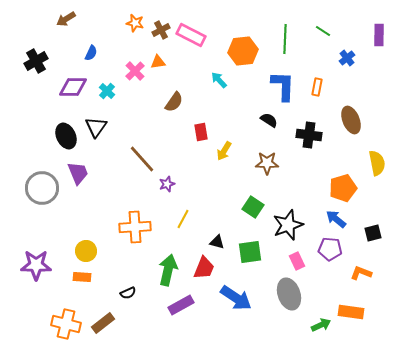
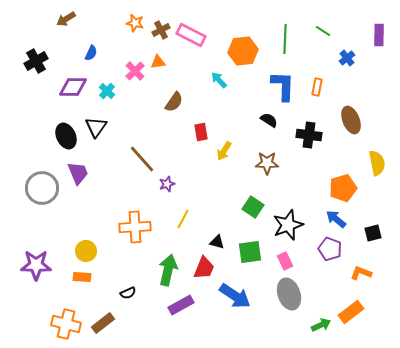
purple pentagon at (330, 249): rotated 15 degrees clockwise
pink rectangle at (297, 261): moved 12 px left
blue arrow at (236, 298): moved 1 px left, 2 px up
orange rectangle at (351, 312): rotated 45 degrees counterclockwise
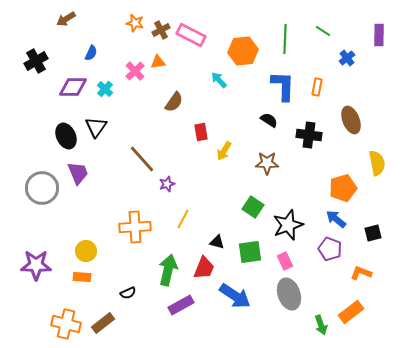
cyan cross at (107, 91): moved 2 px left, 2 px up
green arrow at (321, 325): rotated 96 degrees clockwise
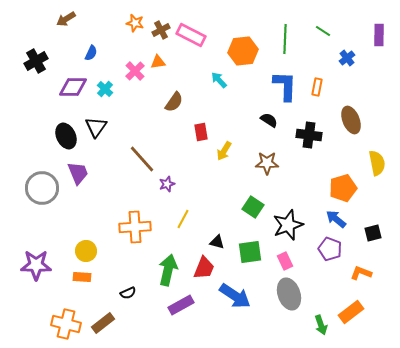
blue L-shape at (283, 86): moved 2 px right
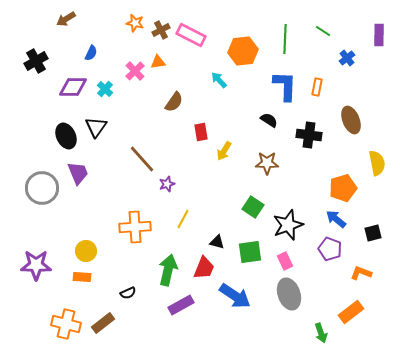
green arrow at (321, 325): moved 8 px down
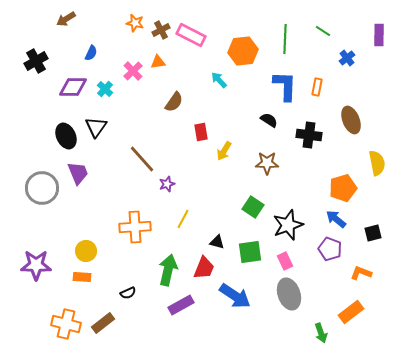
pink cross at (135, 71): moved 2 px left
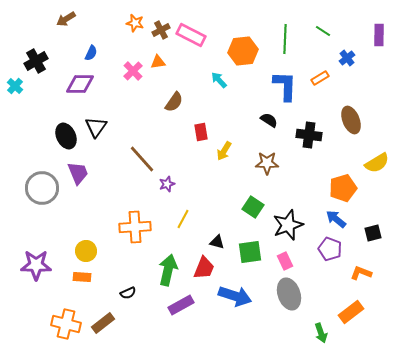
purple diamond at (73, 87): moved 7 px right, 3 px up
orange rectangle at (317, 87): moved 3 px right, 9 px up; rotated 48 degrees clockwise
cyan cross at (105, 89): moved 90 px left, 3 px up
yellow semicircle at (377, 163): rotated 70 degrees clockwise
blue arrow at (235, 296): rotated 16 degrees counterclockwise
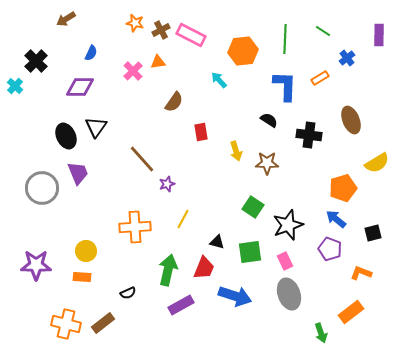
black cross at (36, 61): rotated 15 degrees counterclockwise
purple diamond at (80, 84): moved 3 px down
yellow arrow at (224, 151): moved 12 px right; rotated 48 degrees counterclockwise
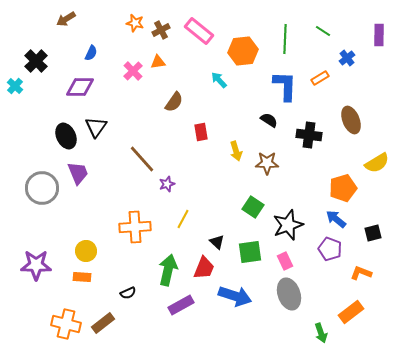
pink rectangle at (191, 35): moved 8 px right, 4 px up; rotated 12 degrees clockwise
black triangle at (217, 242): rotated 28 degrees clockwise
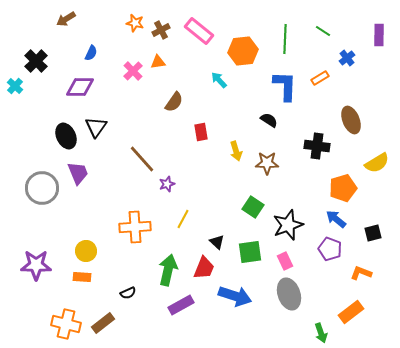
black cross at (309, 135): moved 8 px right, 11 px down
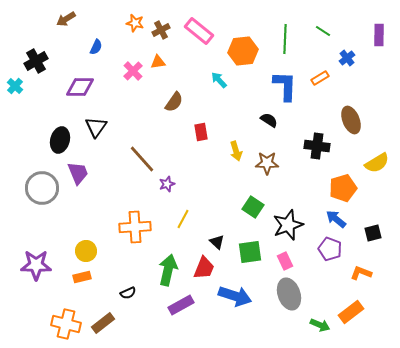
blue semicircle at (91, 53): moved 5 px right, 6 px up
black cross at (36, 61): rotated 15 degrees clockwise
black ellipse at (66, 136): moved 6 px left, 4 px down; rotated 40 degrees clockwise
orange rectangle at (82, 277): rotated 18 degrees counterclockwise
green arrow at (321, 333): moved 1 px left, 8 px up; rotated 48 degrees counterclockwise
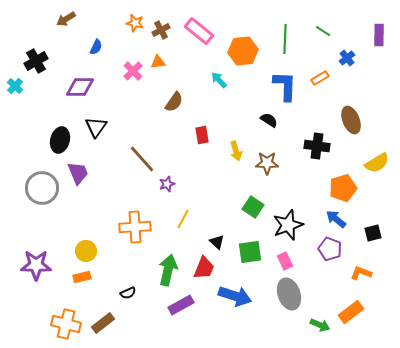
red rectangle at (201, 132): moved 1 px right, 3 px down
